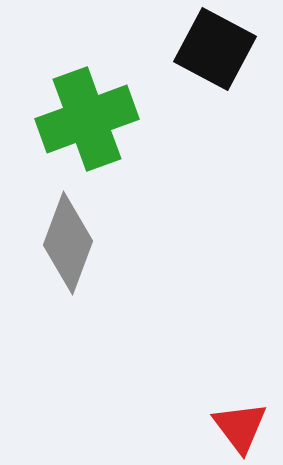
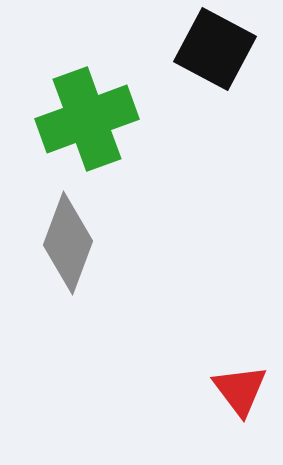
red triangle: moved 37 px up
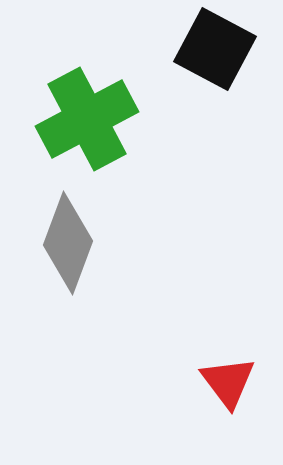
green cross: rotated 8 degrees counterclockwise
red triangle: moved 12 px left, 8 px up
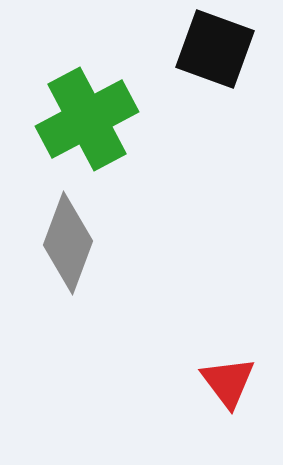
black square: rotated 8 degrees counterclockwise
